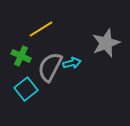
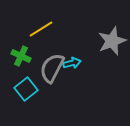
gray star: moved 6 px right, 2 px up
gray semicircle: moved 2 px right, 1 px down
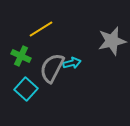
gray star: rotated 8 degrees clockwise
cyan square: rotated 10 degrees counterclockwise
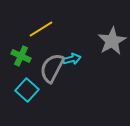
gray star: rotated 16 degrees counterclockwise
cyan arrow: moved 4 px up
cyan square: moved 1 px right, 1 px down
